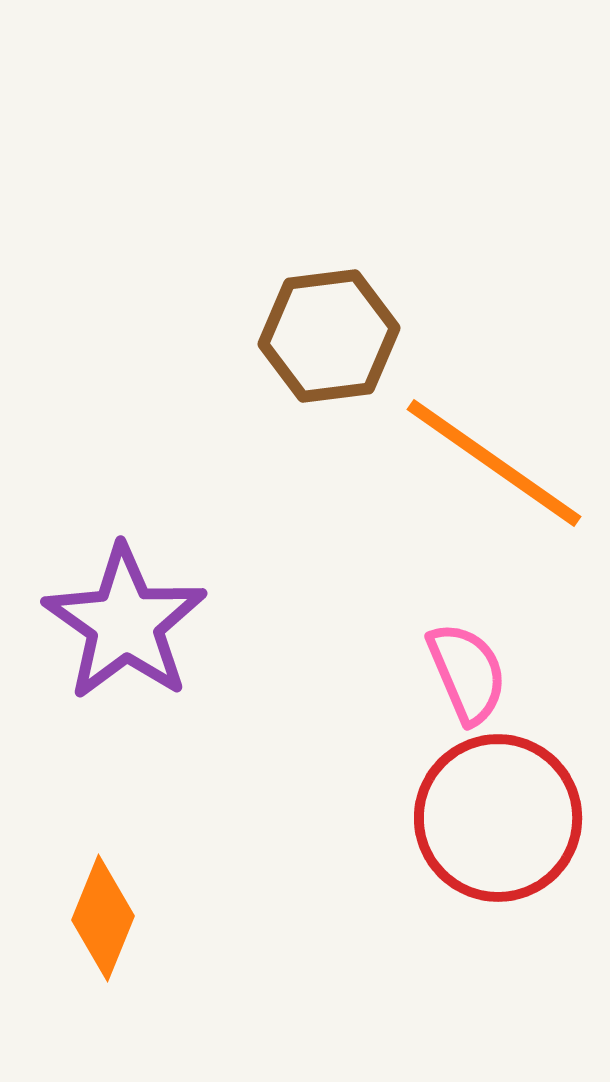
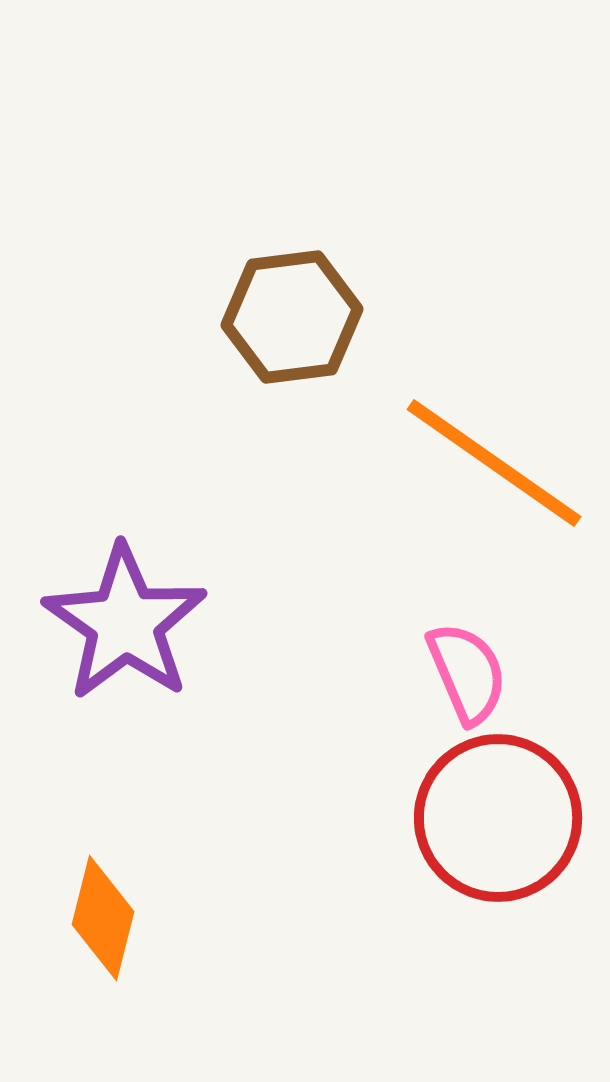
brown hexagon: moved 37 px left, 19 px up
orange diamond: rotated 8 degrees counterclockwise
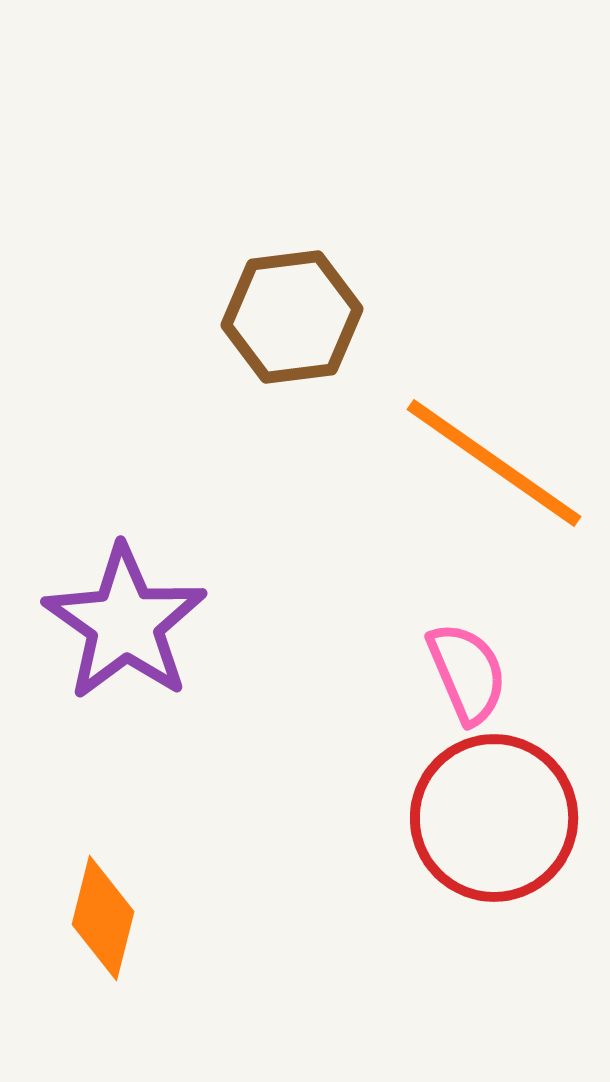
red circle: moved 4 px left
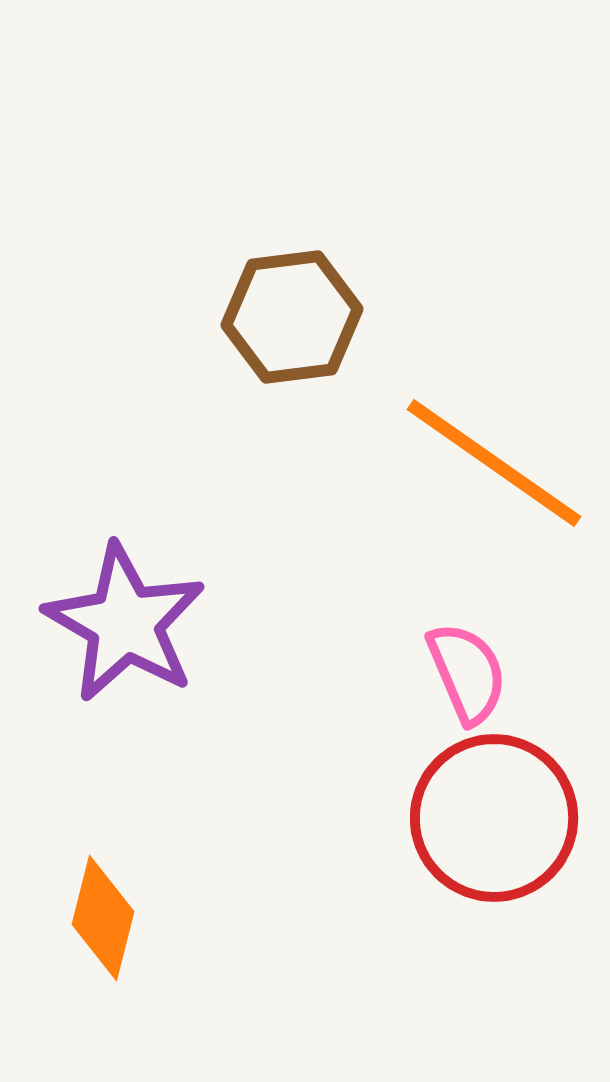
purple star: rotated 5 degrees counterclockwise
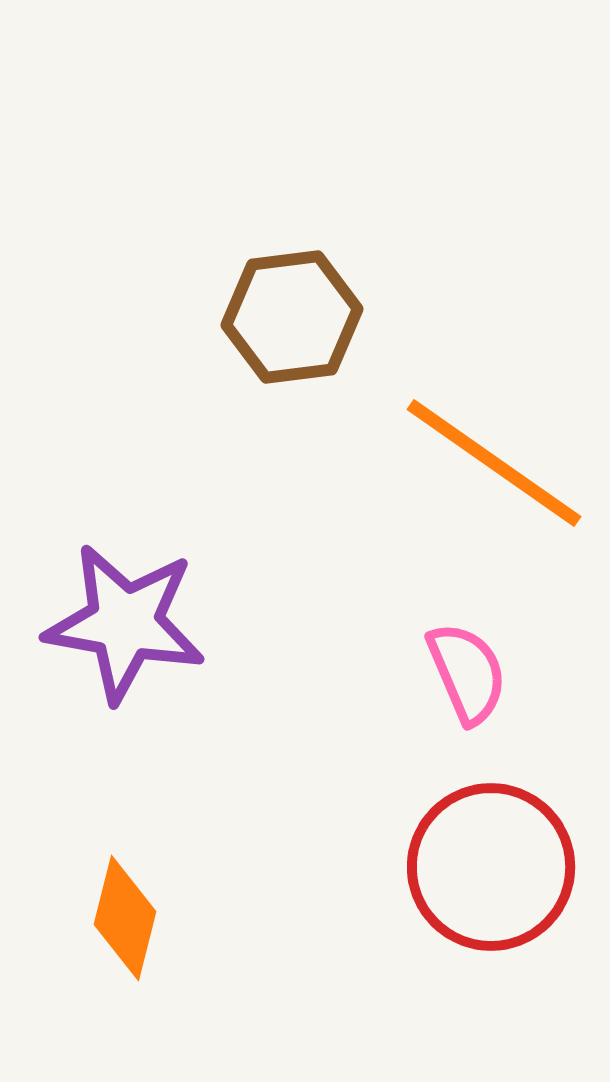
purple star: rotated 20 degrees counterclockwise
red circle: moved 3 px left, 49 px down
orange diamond: moved 22 px right
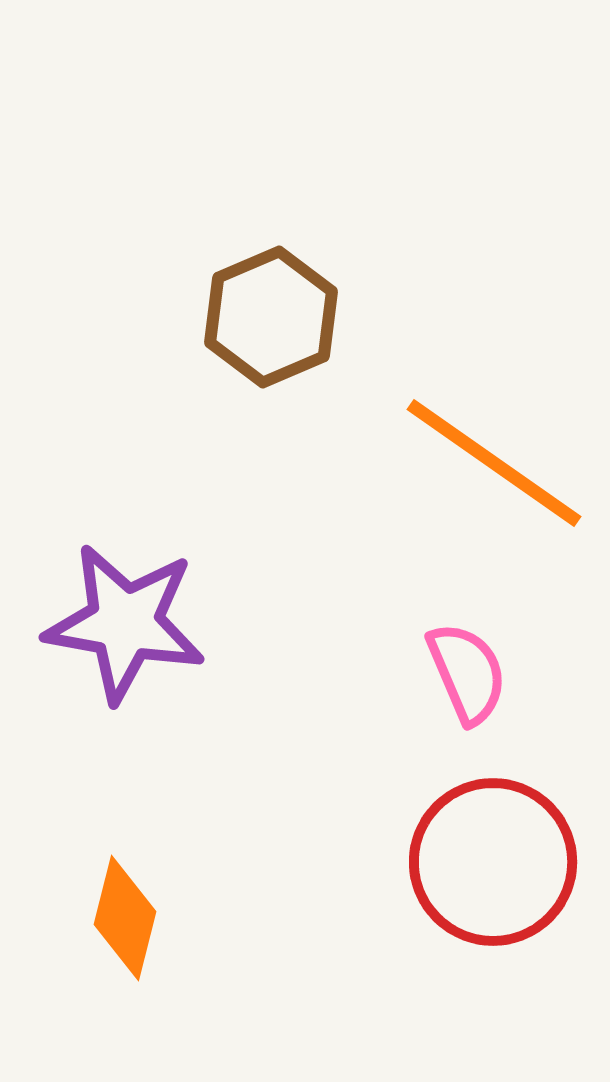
brown hexagon: moved 21 px left; rotated 16 degrees counterclockwise
red circle: moved 2 px right, 5 px up
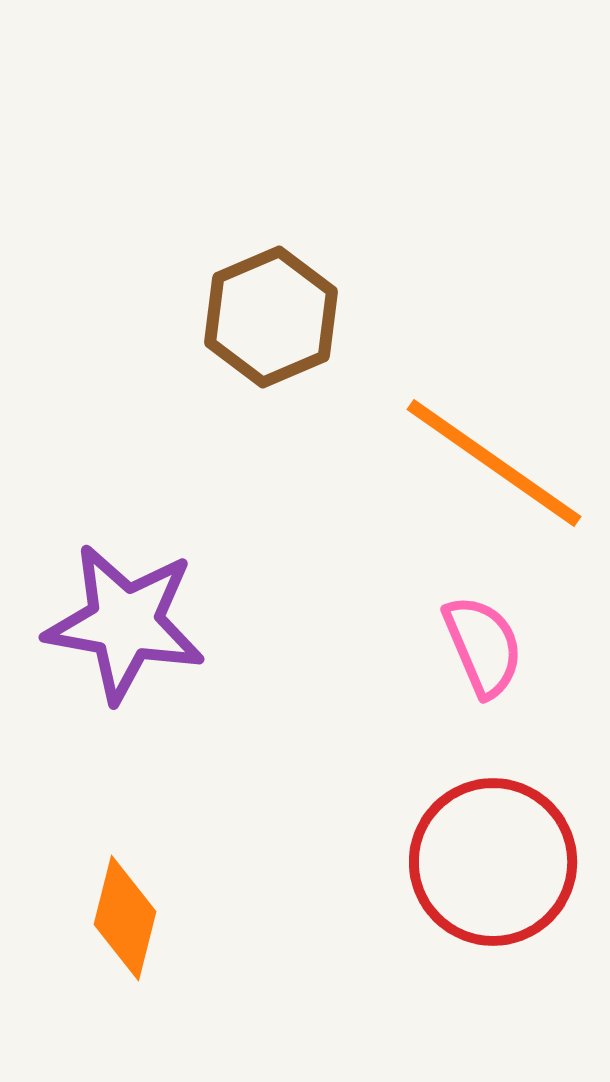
pink semicircle: moved 16 px right, 27 px up
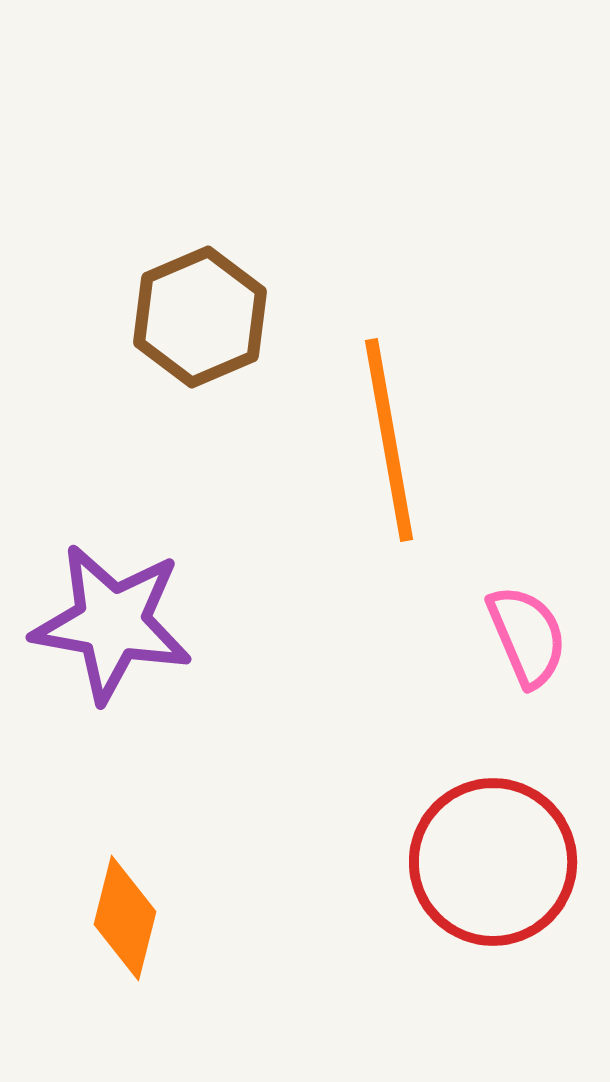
brown hexagon: moved 71 px left
orange line: moved 105 px left, 23 px up; rotated 45 degrees clockwise
purple star: moved 13 px left
pink semicircle: moved 44 px right, 10 px up
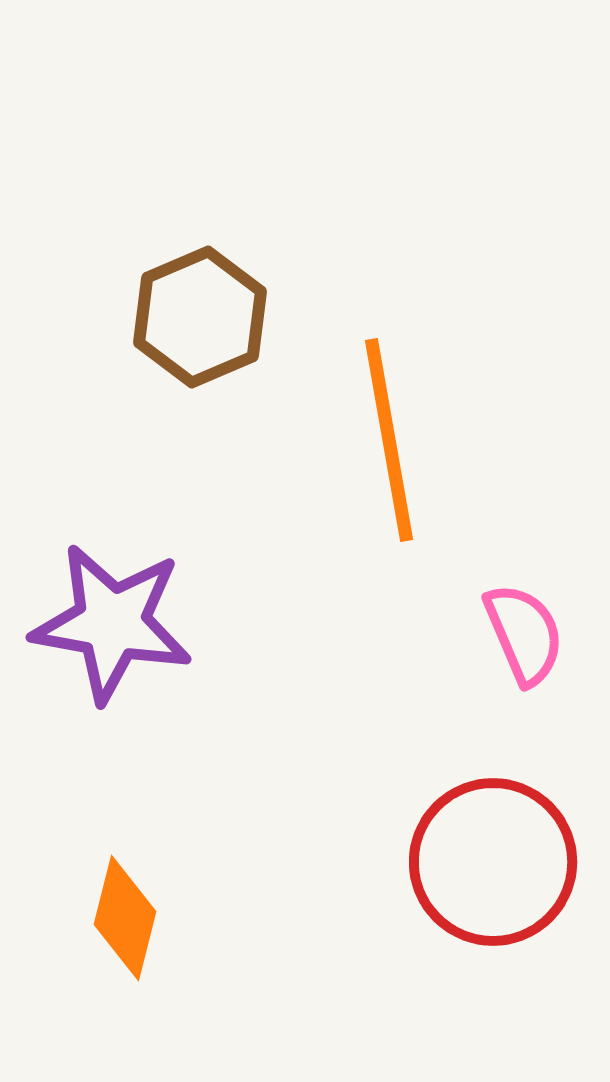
pink semicircle: moved 3 px left, 2 px up
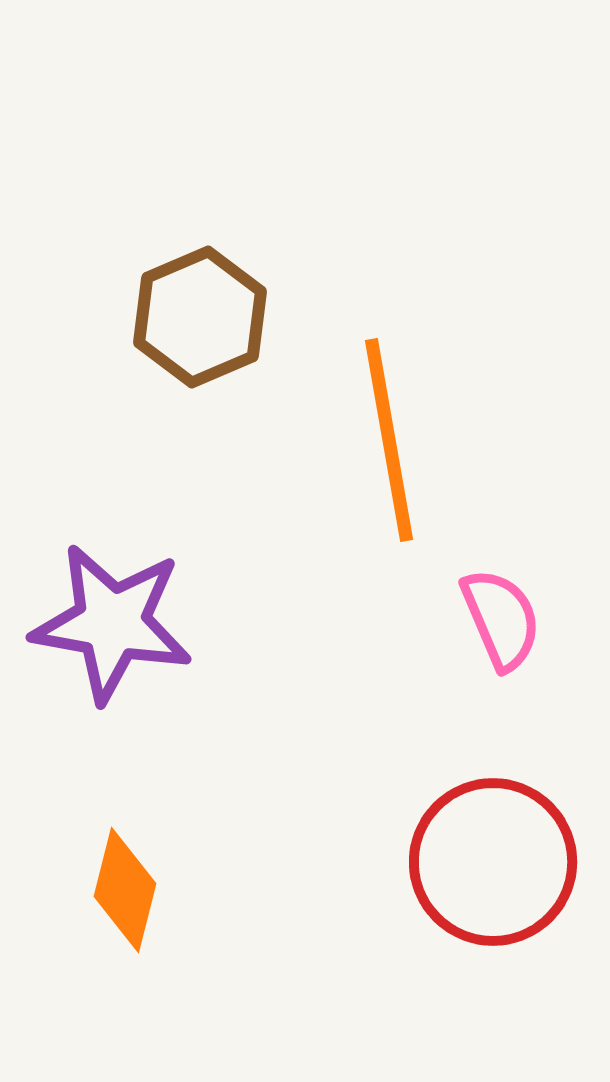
pink semicircle: moved 23 px left, 15 px up
orange diamond: moved 28 px up
